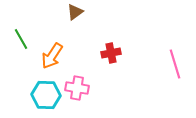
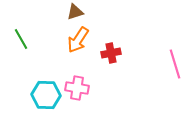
brown triangle: rotated 18 degrees clockwise
orange arrow: moved 26 px right, 16 px up
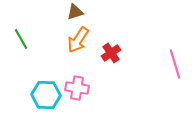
red cross: rotated 24 degrees counterclockwise
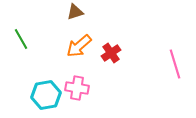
orange arrow: moved 1 px right, 6 px down; rotated 16 degrees clockwise
cyan hexagon: rotated 12 degrees counterclockwise
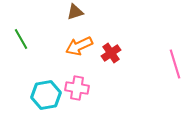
orange arrow: rotated 16 degrees clockwise
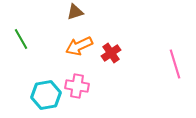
pink cross: moved 2 px up
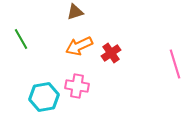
cyan hexagon: moved 2 px left, 2 px down
